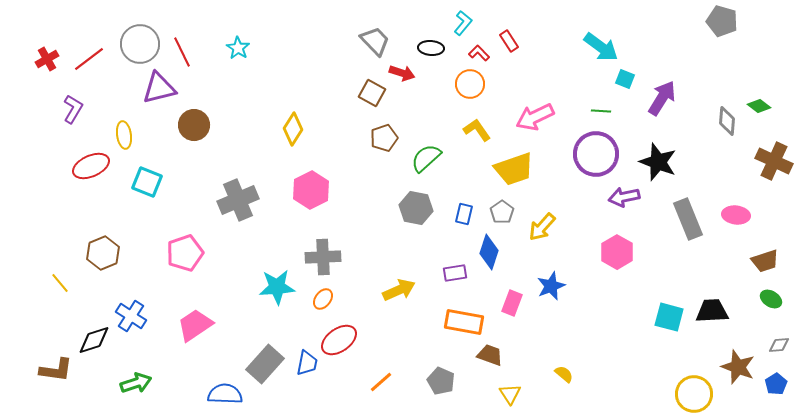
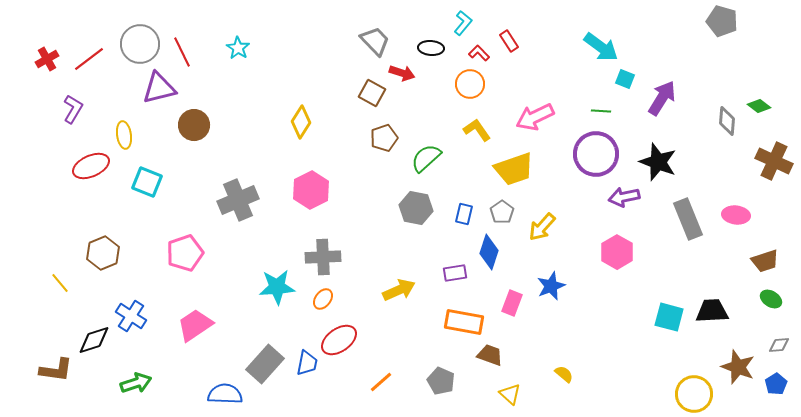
yellow diamond at (293, 129): moved 8 px right, 7 px up
yellow triangle at (510, 394): rotated 15 degrees counterclockwise
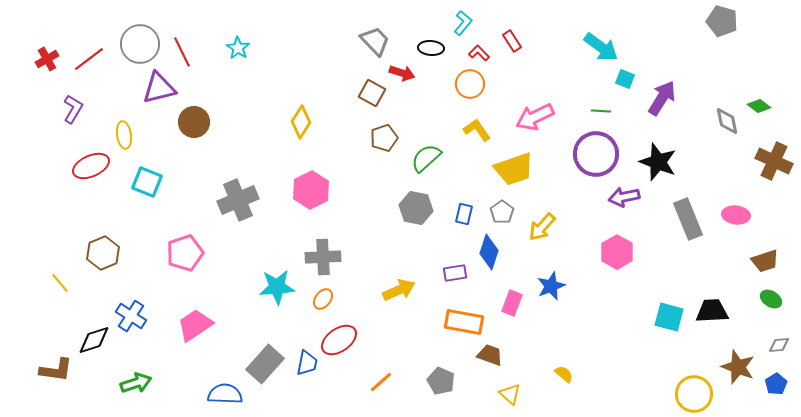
red rectangle at (509, 41): moved 3 px right
gray diamond at (727, 121): rotated 16 degrees counterclockwise
brown circle at (194, 125): moved 3 px up
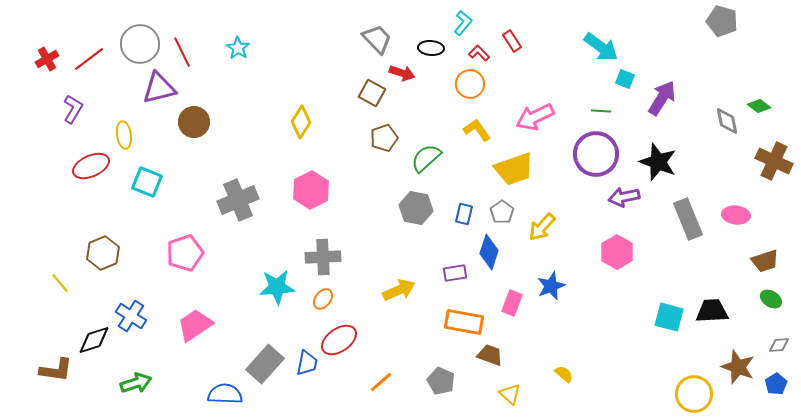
gray trapezoid at (375, 41): moved 2 px right, 2 px up
